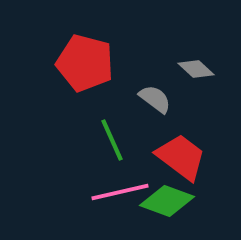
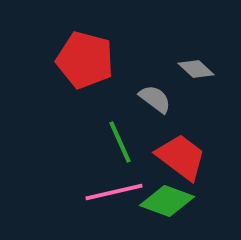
red pentagon: moved 3 px up
green line: moved 8 px right, 2 px down
pink line: moved 6 px left
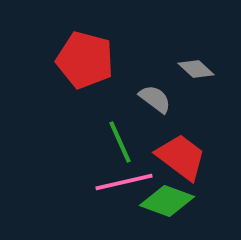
pink line: moved 10 px right, 10 px up
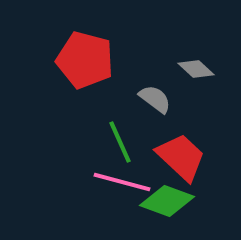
red trapezoid: rotated 6 degrees clockwise
pink line: moved 2 px left; rotated 28 degrees clockwise
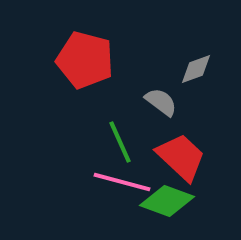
gray diamond: rotated 63 degrees counterclockwise
gray semicircle: moved 6 px right, 3 px down
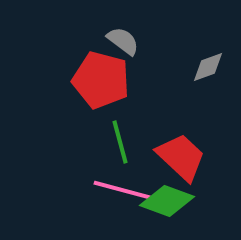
red pentagon: moved 16 px right, 20 px down
gray diamond: moved 12 px right, 2 px up
gray semicircle: moved 38 px left, 61 px up
green line: rotated 9 degrees clockwise
pink line: moved 8 px down
